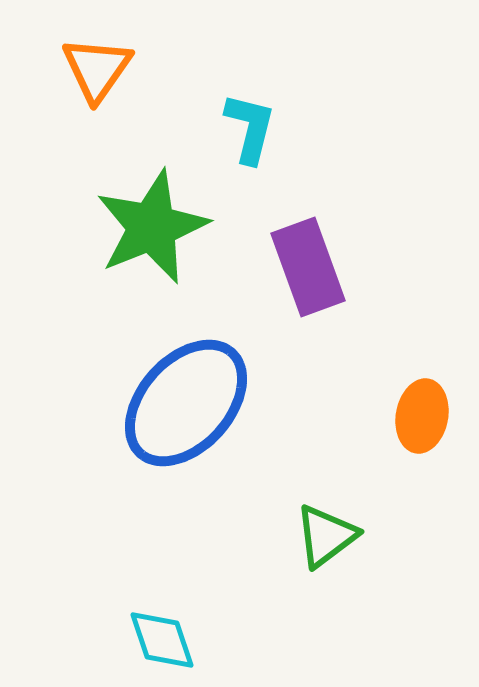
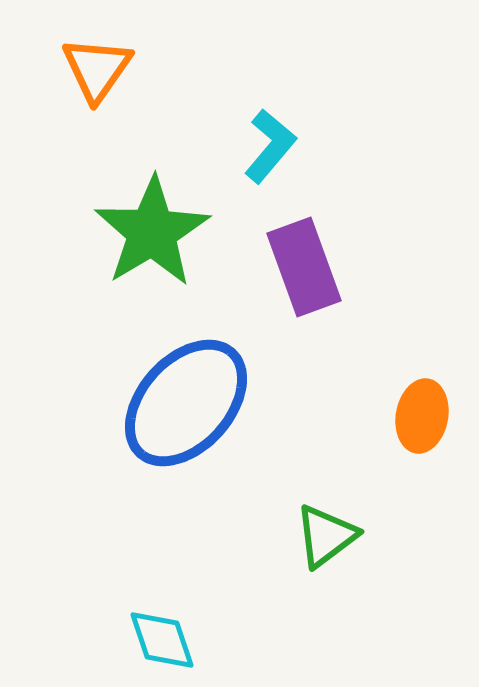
cyan L-shape: moved 20 px right, 18 px down; rotated 26 degrees clockwise
green star: moved 5 px down; rotated 9 degrees counterclockwise
purple rectangle: moved 4 px left
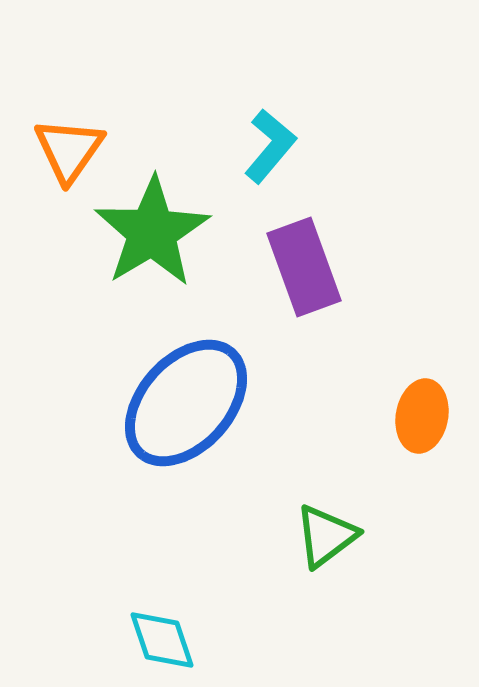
orange triangle: moved 28 px left, 81 px down
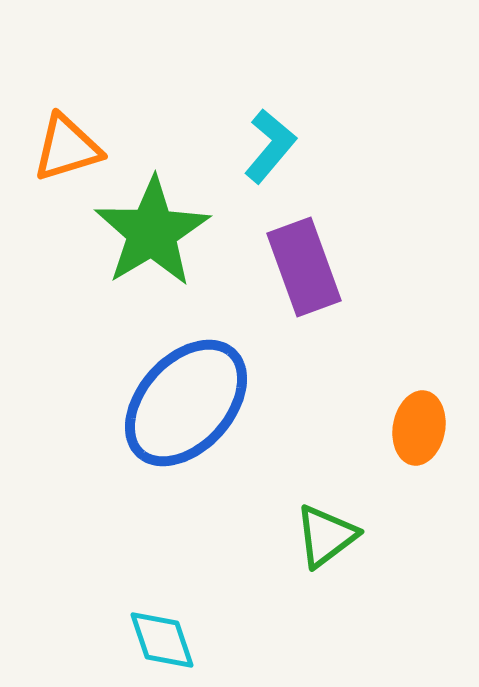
orange triangle: moved 2 px left, 2 px up; rotated 38 degrees clockwise
orange ellipse: moved 3 px left, 12 px down
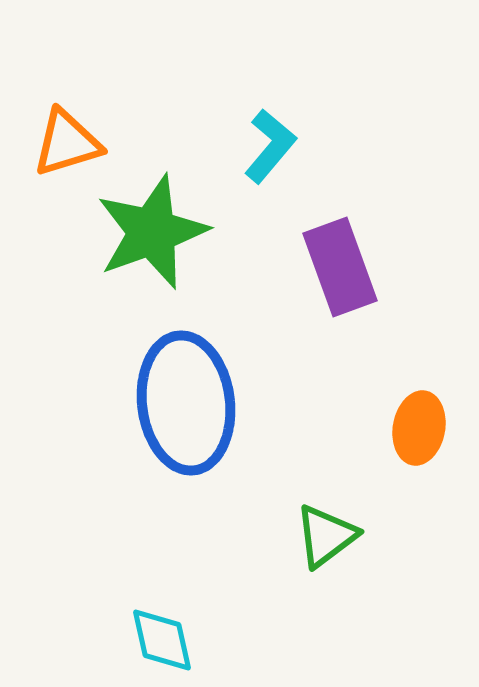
orange triangle: moved 5 px up
green star: rotated 11 degrees clockwise
purple rectangle: moved 36 px right
blue ellipse: rotated 49 degrees counterclockwise
cyan diamond: rotated 6 degrees clockwise
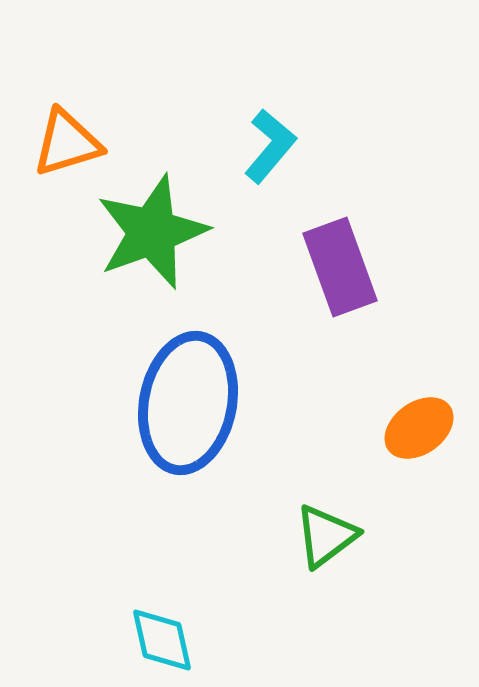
blue ellipse: moved 2 px right; rotated 18 degrees clockwise
orange ellipse: rotated 44 degrees clockwise
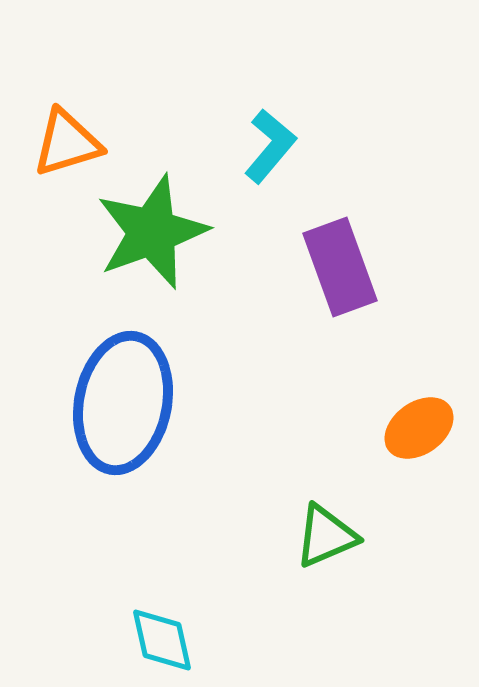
blue ellipse: moved 65 px left
green triangle: rotated 14 degrees clockwise
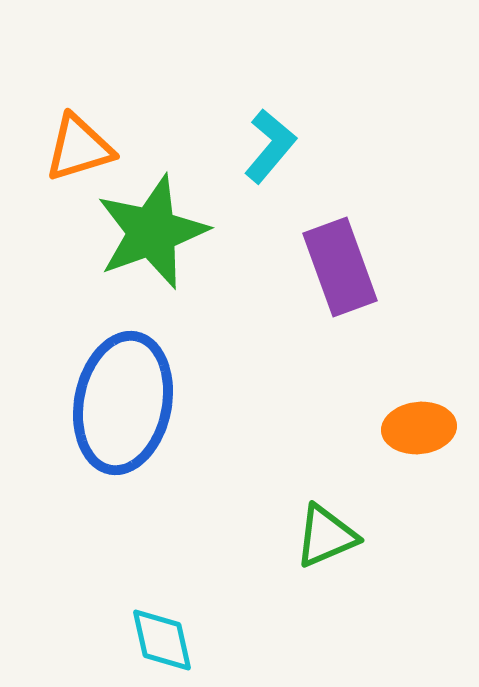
orange triangle: moved 12 px right, 5 px down
orange ellipse: rotated 30 degrees clockwise
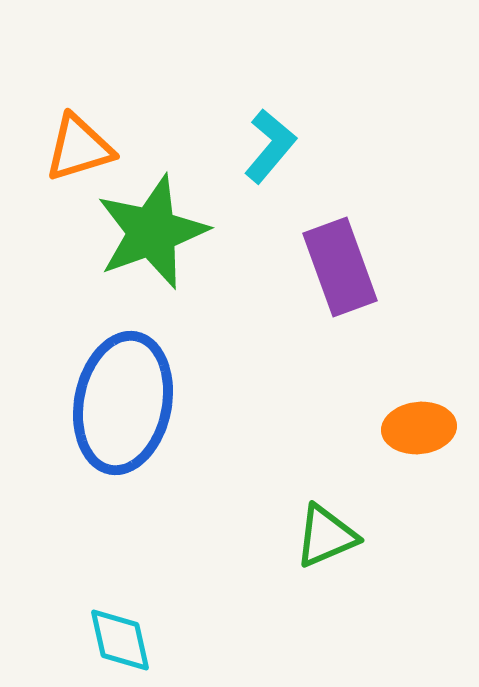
cyan diamond: moved 42 px left
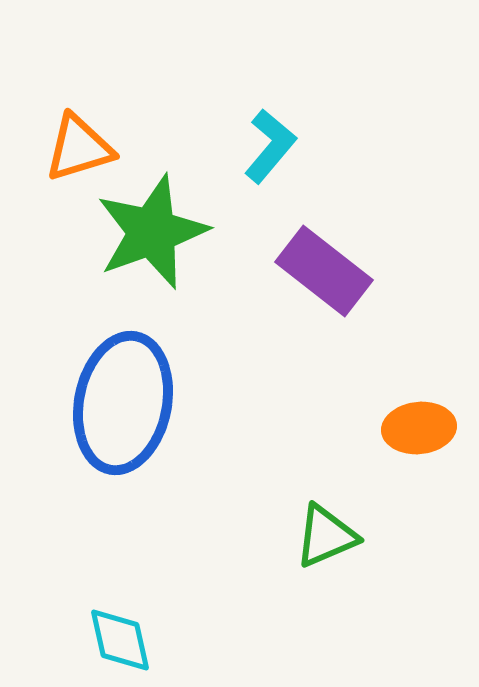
purple rectangle: moved 16 px left, 4 px down; rotated 32 degrees counterclockwise
